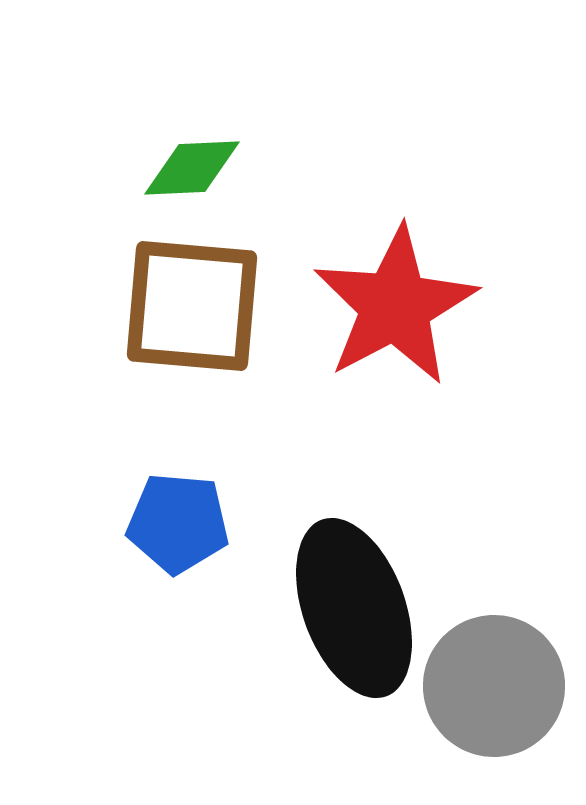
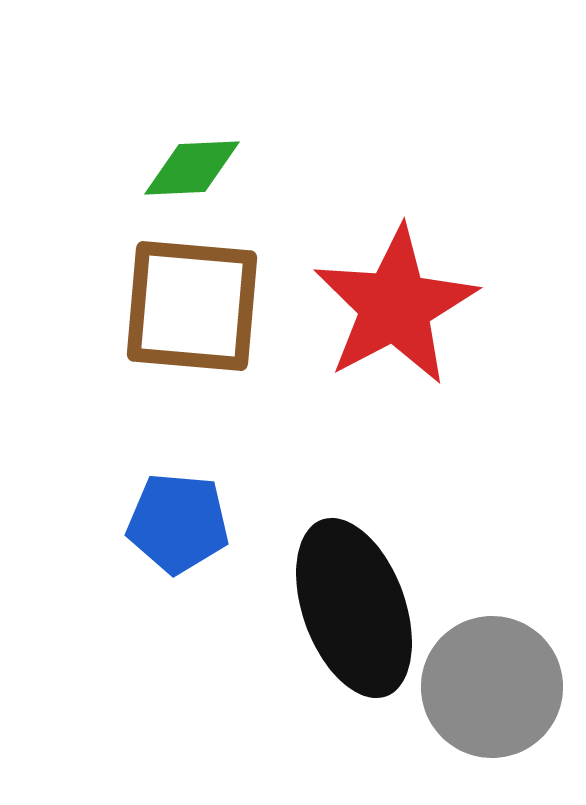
gray circle: moved 2 px left, 1 px down
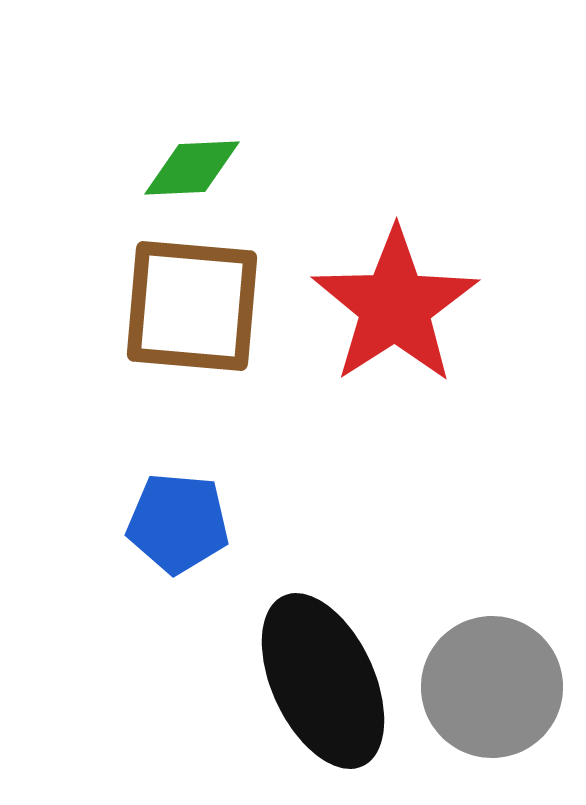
red star: rotated 5 degrees counterclockwise
black ellipse: moved 31 px left, 73 px down; rotated 5 degrees counterclockwise
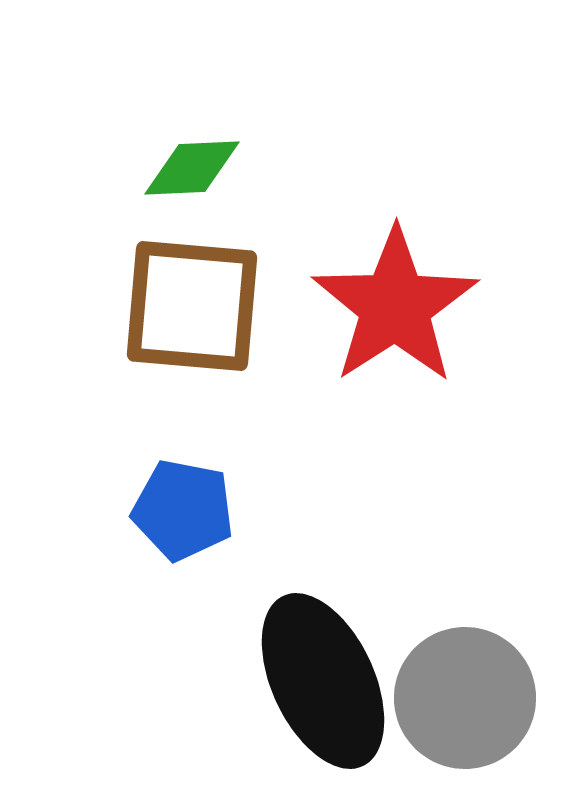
blue pentagon: moved 5 px right, 13 px up; rotated 6 degrees clockwise
gray circle: moved 27 px left, 11 px down
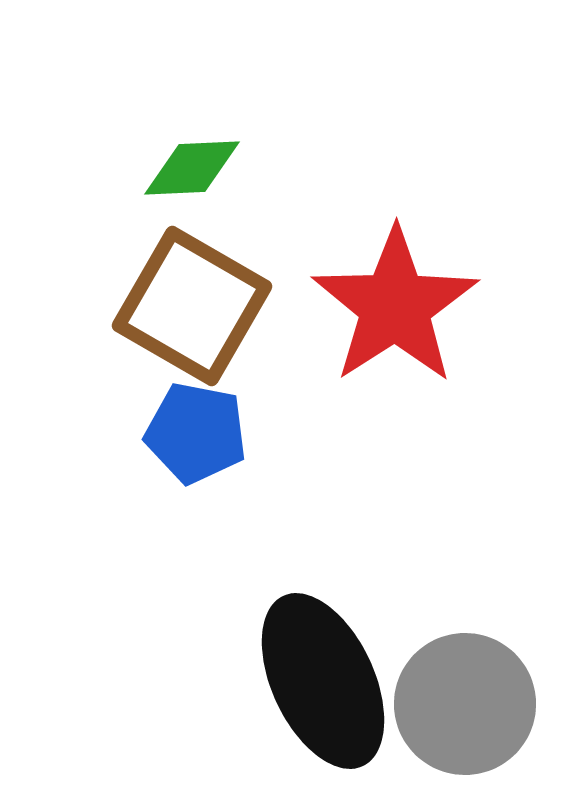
brown square: rotated 25 degrees clockwise
blue pentagon: moved 13 px right, 77 px up
gray circle: moved 6 px down
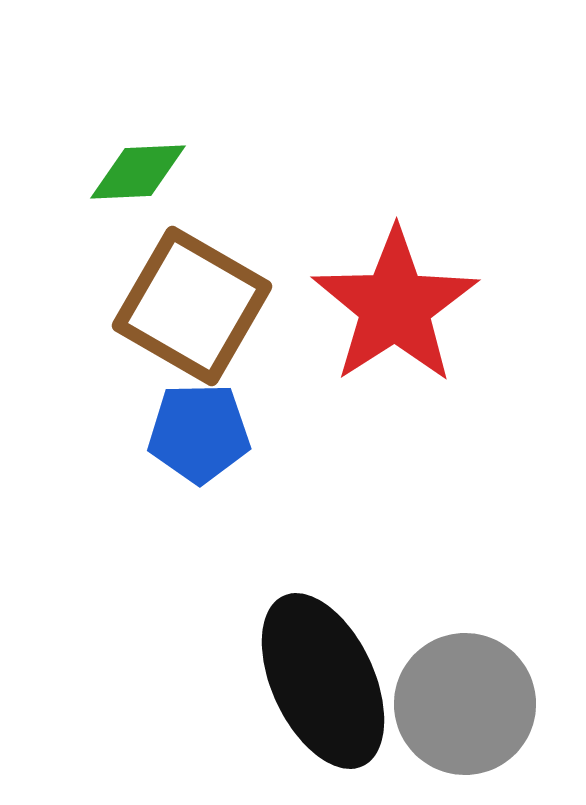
green diamond: moved 54 px left, 4 px down
blue pentagon: moved 3 px right; rotated 12 degrees counterclockwise
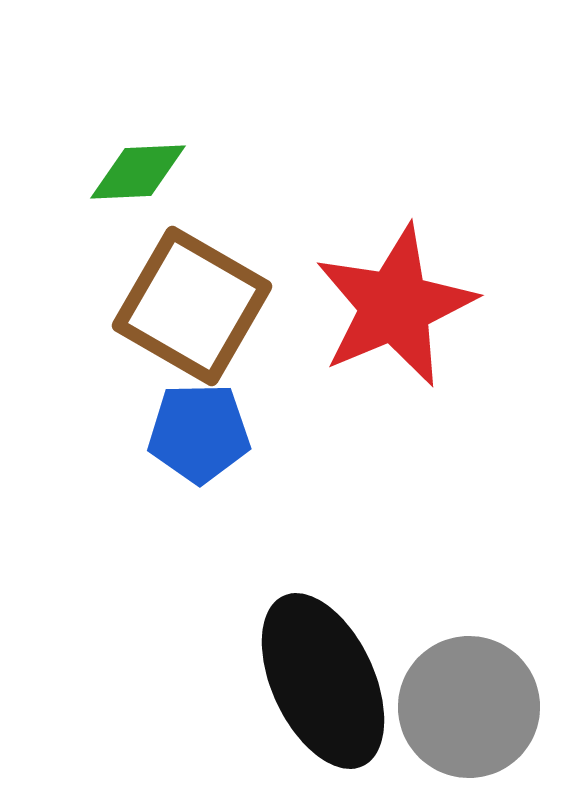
red star: rotated 10 degrees clockwise
gray circle: moved 4 px right, 3 px down
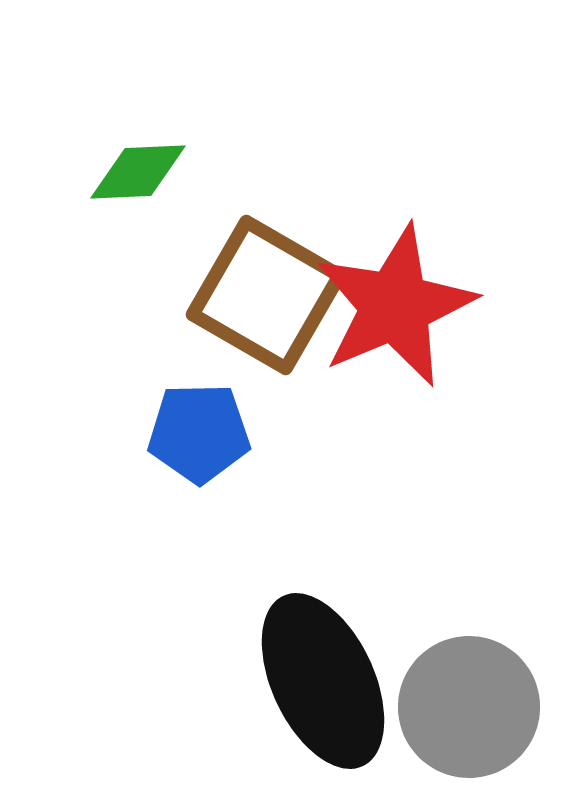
brown square: moved 74 px right, 11 px up
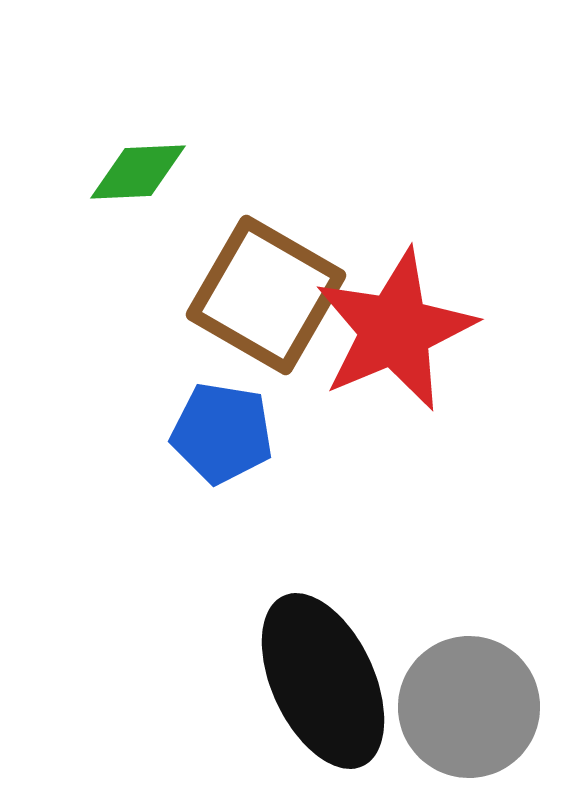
red star: moved 24 px down
blue pentagon: moved 23 px right; rotated 10 degrees clockwise
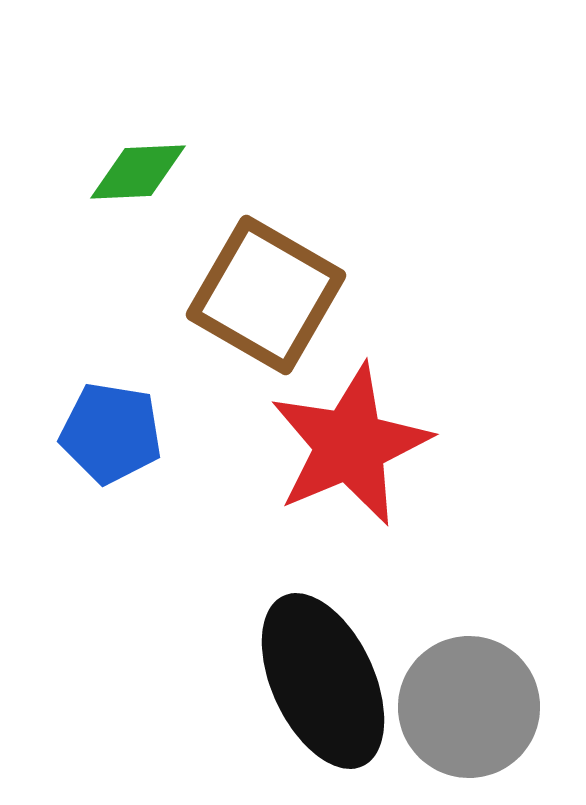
red star: moved 45 px left, 115 px down
blue pentagon: moved 111 px left
